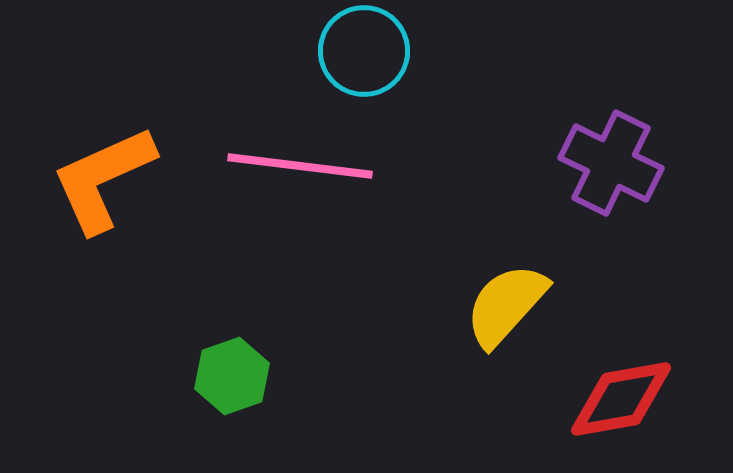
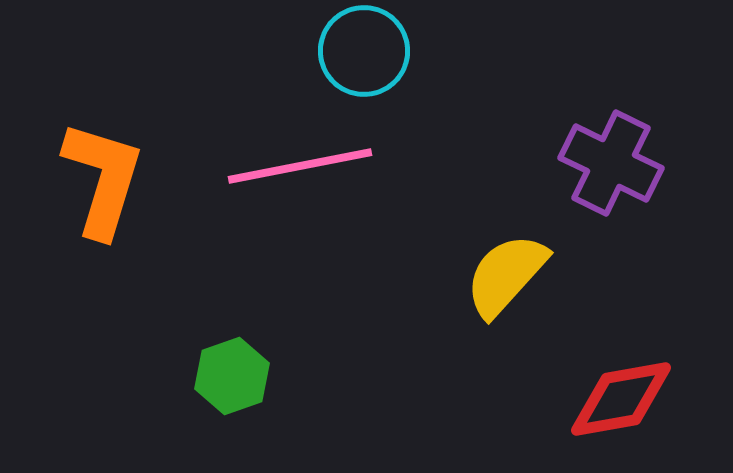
pink line: rotated 18 degrees counterclockwise
orange L-shape: rotated 131 degrees clockwise
yellow semicircle: moved 30 px up
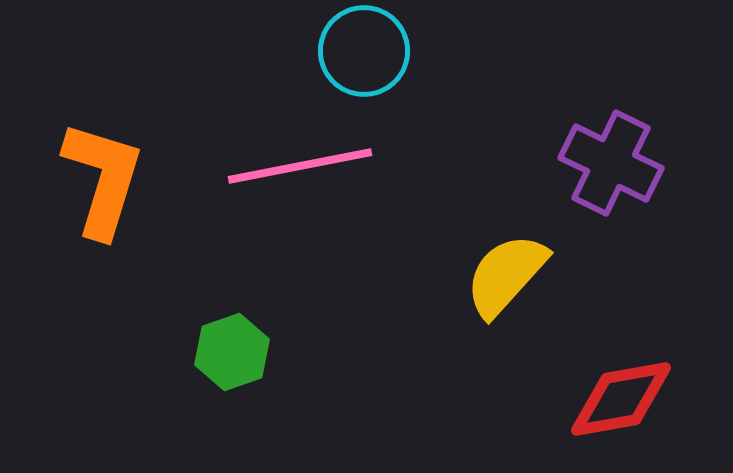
green hexagon: moved 24 px up
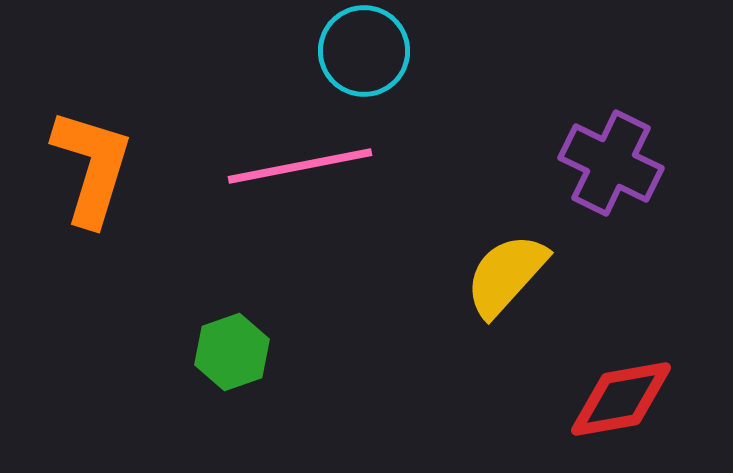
orange L-shape: moved 11 px left, 12 px up
